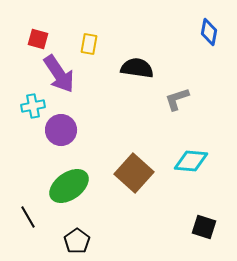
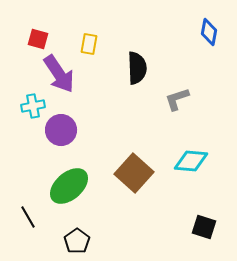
black semicircle: rotated 80 degrees clockwise
green ellipse: rotated 6 degrees counterclockwise
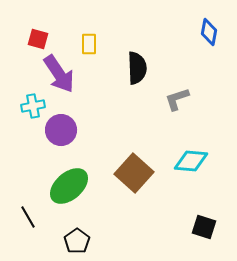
yellow rectangle: rotated 10 degrees counterclockwise
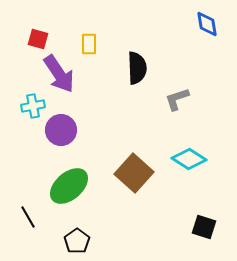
blue diamond: moved 2 px left, 8 px up; rotated 20 degrees counterclockwise
cyan diamond: moved 2 px left, 2 px up; rotated 28 degrees clockwise
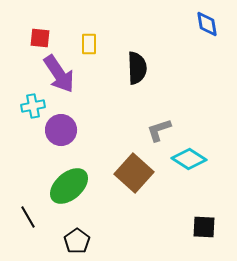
red square: moved 2 px right, 1 px up; rotated 10 degrees counterclockwise
gray L-shape: moved 18 px left, 31 px down
black square: rotated 15 degrees counterclockwise
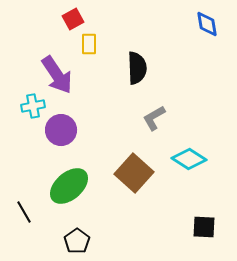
red square: moved 33 px right, 19 px up; rotated 35 degrees counterclockwise
purple arrow: moved 2 px left, 1 px down
gray L-shape: moved 5 px left, 12 px up; rotated 12 degrees counterclockwise
black line: moved 4 px left, 5 px up
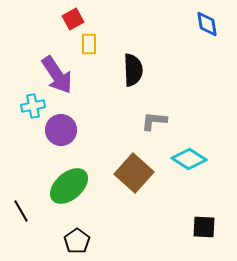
black semicircle: moved 4 px left, 2 px down
gray L-shape: moved 3 px down; rotated 36 degrees clockwise
black line: moved 3 px left, 1 px up
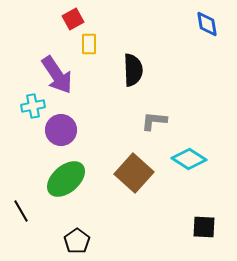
green ellipse: moved 3 px left, 7 px up
